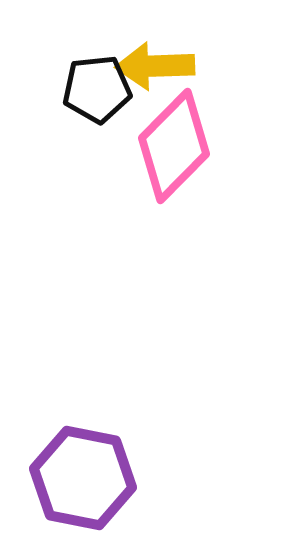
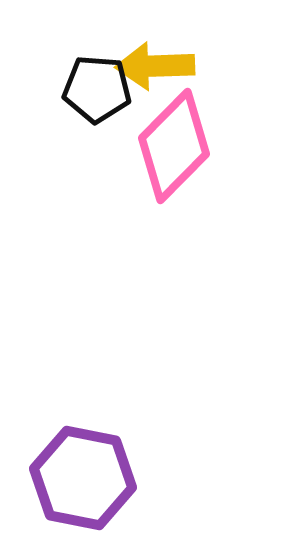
black pentagon: rotated 10 degrees clockwise
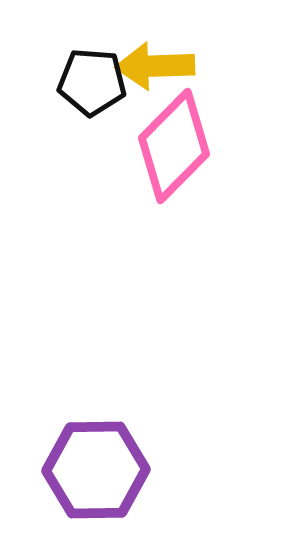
black pentagon: moved 5 px left, 7 px up
purple hexagon: moved 13 px right, 8 px up; rotated 12 degrees counterclockwise
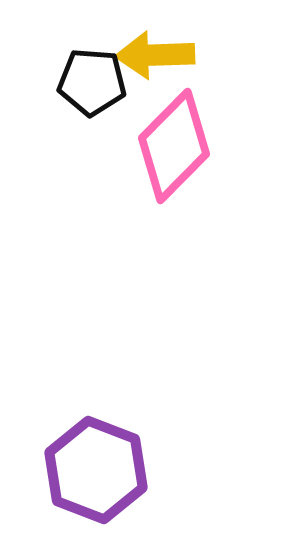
yellow arrow: moved 11 px up
purple hexagon: rotated 22 degrees clockwise
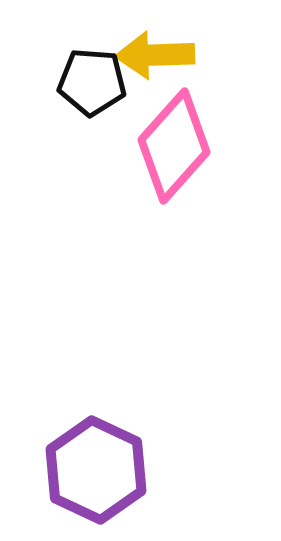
pink diamond: rotated 3 degrees counterclockwise
purple hexagon: rotated 4 degrees clockwise
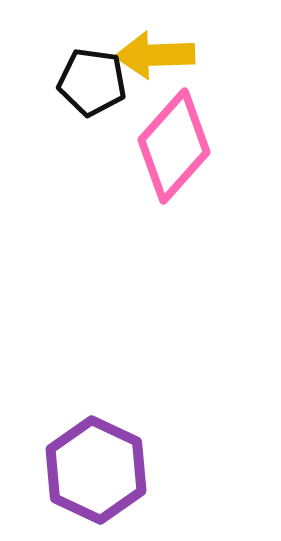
black pentagon: rotated 4 degrees clockwise
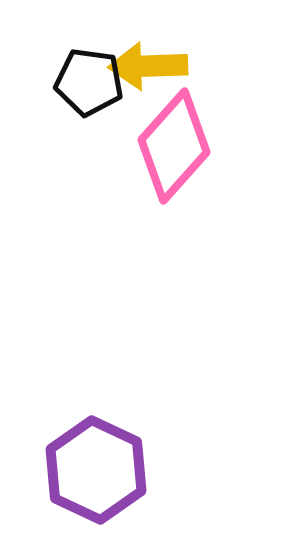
yellow arrow: moved 7 px left, 11 px down
black pentagon: moved 3 px left
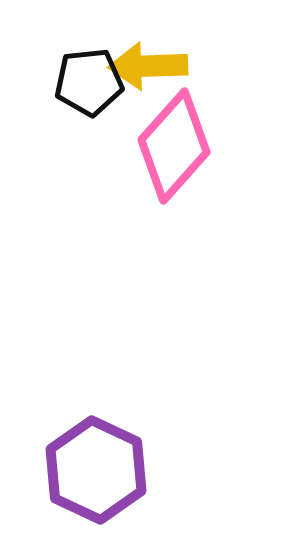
black pentagon: rotated 14 degrees counterclockwise
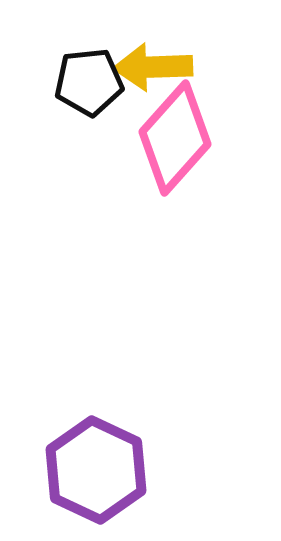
yellow arrow: moved 5 px right, 1 px down
pink diamond: moved 1 px right, 8 px up
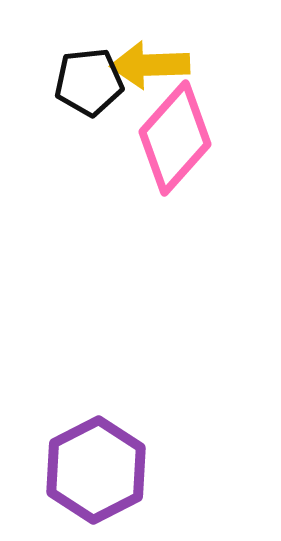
yellow arrow: moved 3 px left, 2 px up
purple hexagon: rotated 8 degrees clockwise
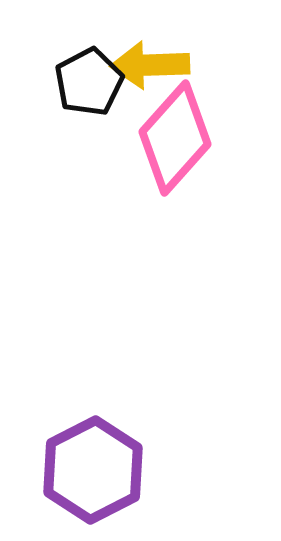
black pentagon: rotated 22 degrees counterclockwise
purple hexagon: moved 3 px left
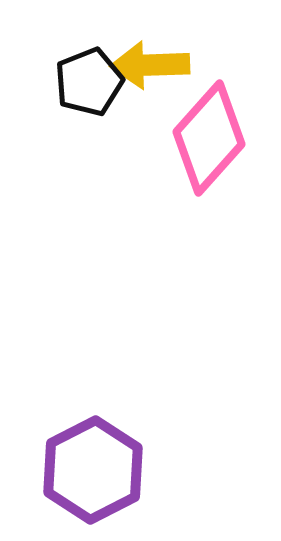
black pentagon: rotated 6 degrees clockwise
pink diamond: moved 34 px right
